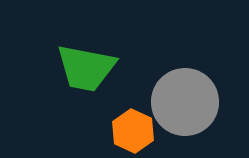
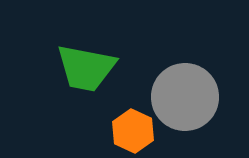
gray circle: moved 5 px up
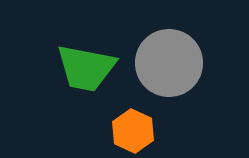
gray circle: moved 16 px left, 34 px up
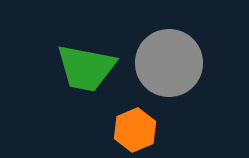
orange hexagon: moved 2 px right, 1 px up; rotated 12 degrees clockwise
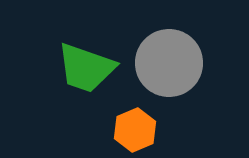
green trapezoid: rotated 8 degrees clockwise
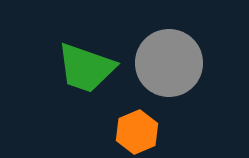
orange hexagon: moved 2 px right, 2 px down
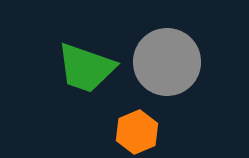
gray circle: moved 2 px left, 1 px up
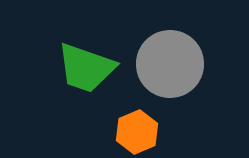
gray circle: moved 3 px right, 2 px down
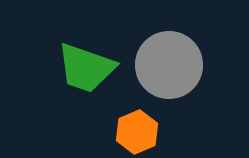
gray circle: moved 1 px left, 1 px down
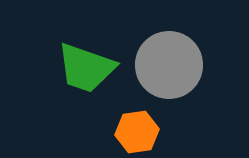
orange hexagon: rotated 15 degrees clockwise
